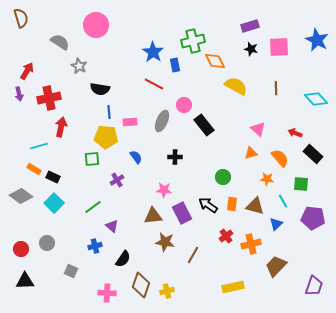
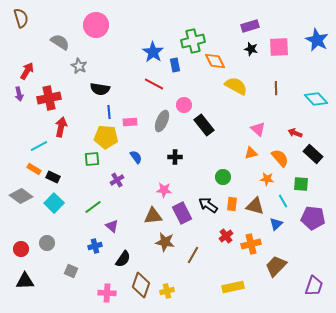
cyan line at (39, 146): rotated 12 degrees counterclockwise
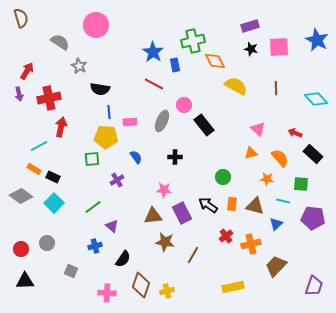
cyan line at (283, 201): rotated 48 degrees counterclockwise
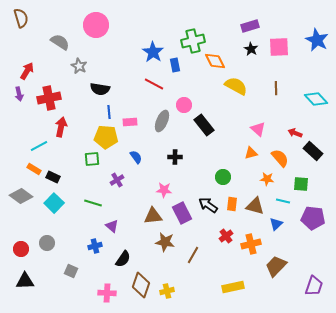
black star at (251, 49): rotated 16 degrees clockwise
black rectangle at (313, 154): moved 3 px up
green line at (93, 207): moved 4 px up; rotated 54 degrees clockwise
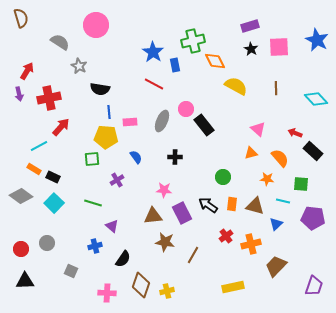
pink circle at (184, 105): moved 2 px right, 4 px down
red arrow at (61, 127): rotated 30 degrees clockwise
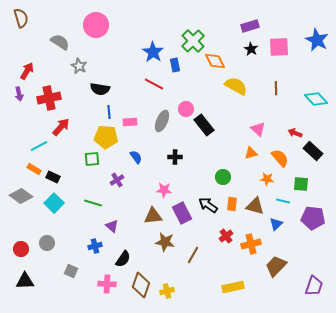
green cross at (193, 41): rotated 30 degrees counterclockwise
pink cross at (107, 293): moved 9 px up
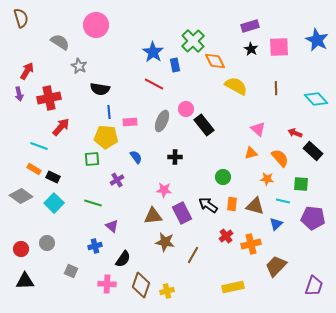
cyan line at (39, 146): rotated 48 degrees clockwise
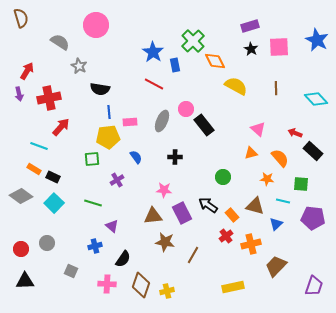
yellow pentagon at (106, 137): moved 2 px right; rotated 10 degrees counterclockwise
orange rectangle at (232, 204): moved 11 px down; rotated 48 degrees counterclockwise
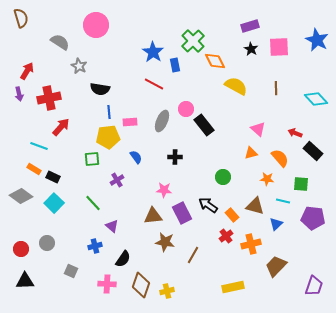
green line at (93, 203): rotated 30 degrees clockwise
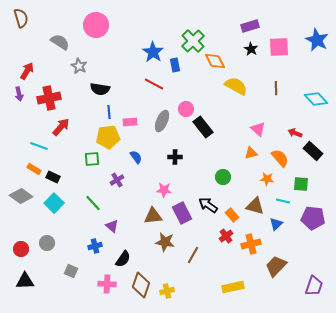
black rectangle at (204, 125): moved 1 px left, 2 px down
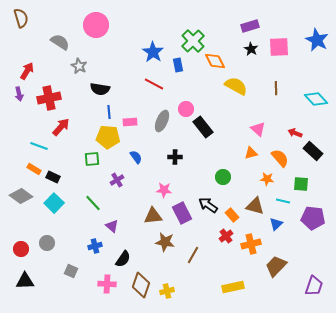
blue rectangle at (175, 65): moved 3 px right
yellow pentagon at (108, 137): rotated 10 degrees clockwise
